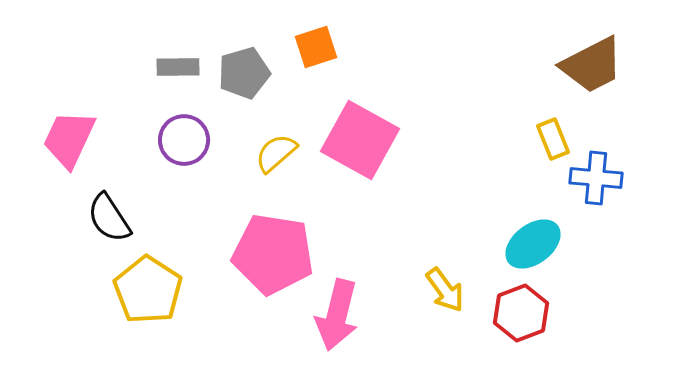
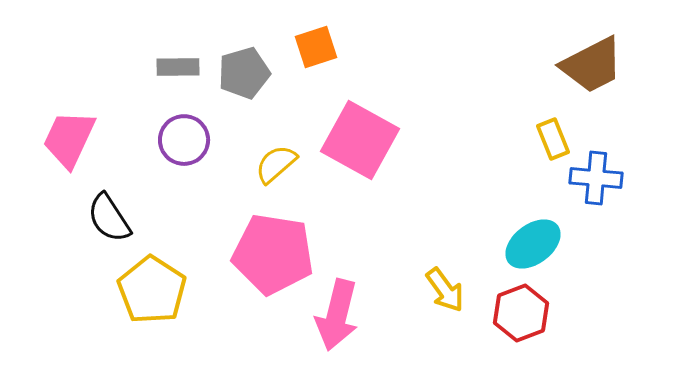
yellow semicircle: moved 11 px down
yellow pentagon: moved 4 px right
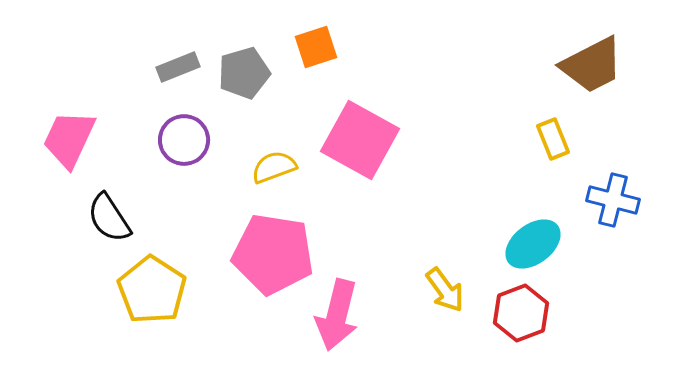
gray rectangle: rotated 21 degrees counterclockwise
yellow semicircle: moved 2 px left, 3 px down; rotated 21 degrees clockwise
blue cross: moved 17 px right, 22 px down; rotated 9 degrees clockwise
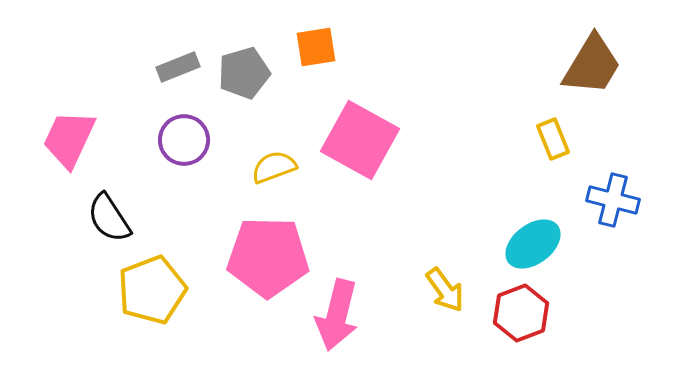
orange square: rotated 9 degrees clockwise
brown trapezoid: rotated 32 degrees counterclockwise
pink pentagon: moved 5 px left, 3 px down; rotated 8 degrees counterclockwise
yellow pentagon: rotated 18 degrees clockwise
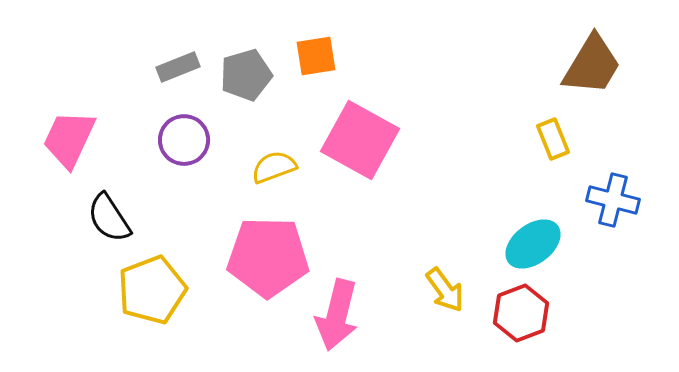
orange square: moved 9 px down
gray pentagon: moved 2 px right, 2 px down
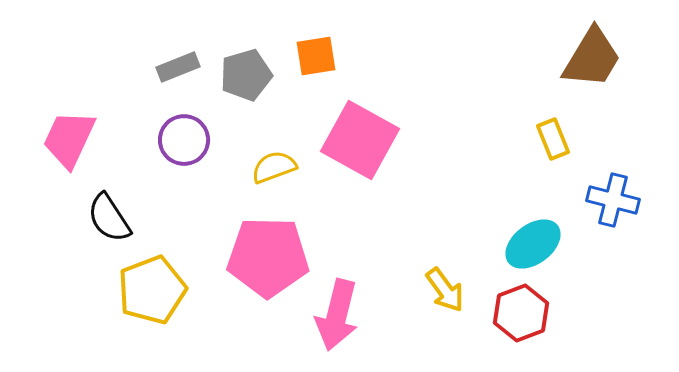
brown trapezoid: moved 7 px up
